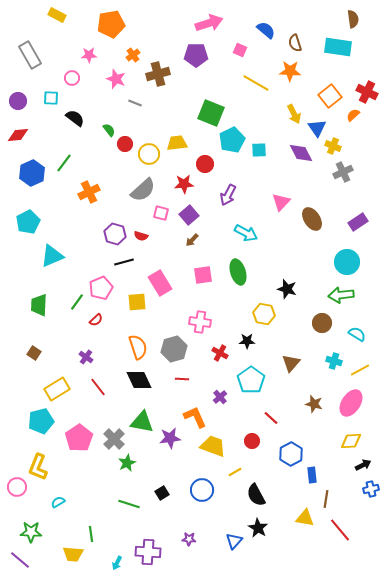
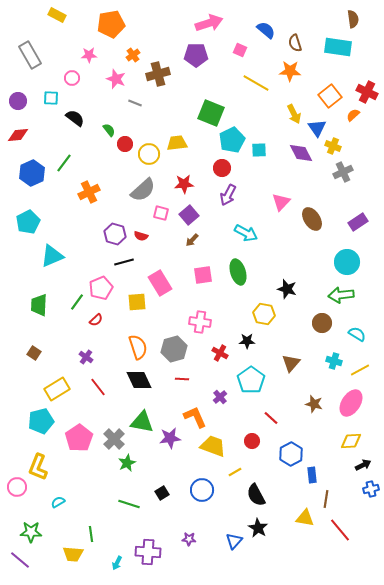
red circle at (205, 164): moved 17 px right, 4 px down
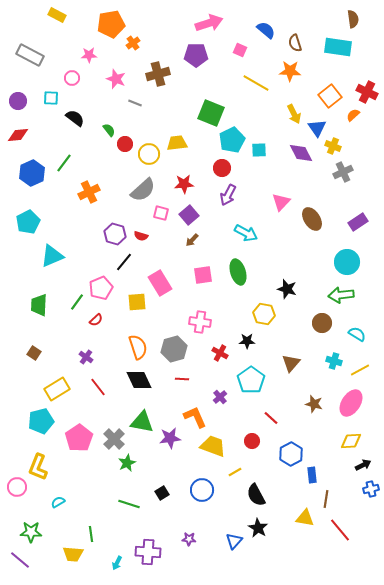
gray rectangle at (30, 55): rotated 32 degrees counterclockwise
orange cross at (133, 55): moved 12 px up
black line at (124, 262): rotated 36 degrees counterclockwise
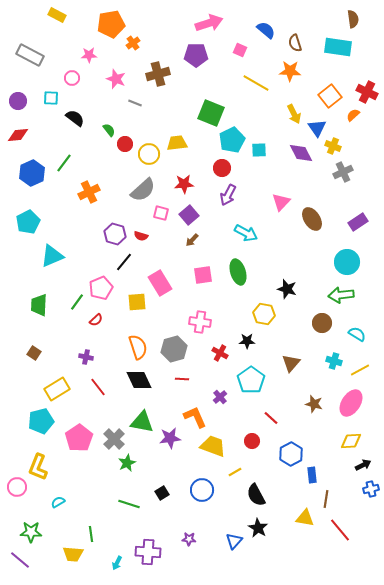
purple cross at (86, 357): rotated 24 degrees counterclockwise
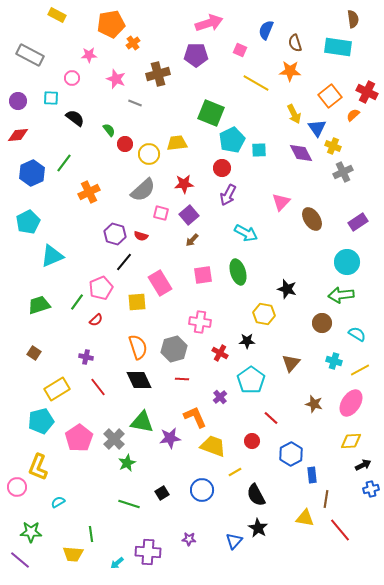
blue semicircle at (266, 30): rotated 108 degrees counterclockwise
green trapezoid at (39, 305): rotated 70 degrees clockwise
cyan arrow at (117, 563): rotated 24 degrees clockwise
